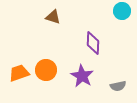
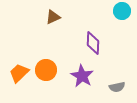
brown triangle: rotated 42 degrees counterclockwise
orange trapezoid: rotated 25 degrees counterclockwise
gray semicircle: moved 1 px left, 1 px down
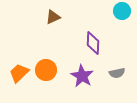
gray semicircle: moved 14 px up
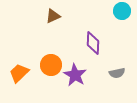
brown triangle: moved 1 px up
orange circle: moved 5 px right, 5 px up
purple star: moved 7 px left, 1 px up
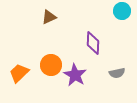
brown triangle: moved 4 px left, 1 px down
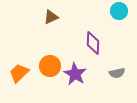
cyan circle: moved 3 px left
brown triangle: moved 2 px right
orange circle: moved 1 px left, 1 px down
purple star: moved 1 px up
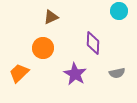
orange circle: moved 7 px left, 18 px up
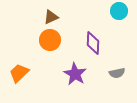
orange circle: moved 7 px right, 8 px up
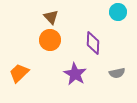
cyan circle: moved 1 px left, 1 px down
brown triangle: rotated 49 degrees counterclockwise
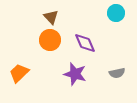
cyan circle: moved 2 px left, 1 px down
purple diamond: moved 8 px left; rotated 25 degrees counterclockwise
purple star: rotated 15 degrees counterclockwise
